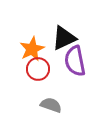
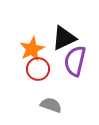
purple semicircle: rotated 24 degrees clockwise
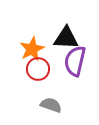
black triangle: moved 2 px right; rotated 28 degrees clockwise
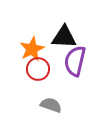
black triangle: moved 2 px left, 1 px up
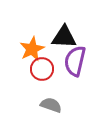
red circle: moved 4 px right
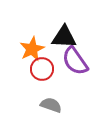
purple semicircle: rotated 48 degrees counterclockwise
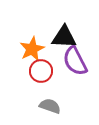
purple semicircle: rotated 8 degrees clockwise
red circle: moved 1 px left, 2 px down
gray semicircle: moved 1 px left, 1 px down
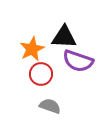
purple semicircle: moved 3 px right; rotated 44 degrees counterclockwise
red circle: moved 3 px down
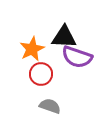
purple semicircle: moved 1 px left, 4 px up
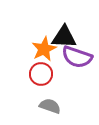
orange star: moved 12 px right
